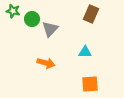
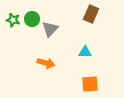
green star: moved 9 px down
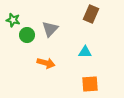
green circle: moved 5 px left, 16 px down
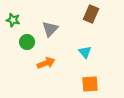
green circle: moved 7 px down
cyan triangle: rotated 48 degrees clockwise
orange arrow: rotated 36 degrees counterclockwise
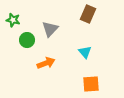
brown rectangle: moved 3 px left
green circle: moved 2 px up
orange square: moved 1 px right
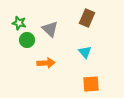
brown rectangle: moved 1 px left, 4 px down
green star: moved 6 px right, 3 px down
gray triangle: rotated 30 degrees counterclockwise
orange arrow: rotated 18 degrees clockwise
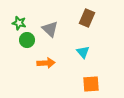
cyan triangle: moved 2 px left
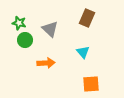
green circle: moved 2 px left
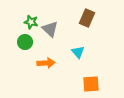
green star: moved 12 px right, 1 px up
green circle: moved 2 px down
cyan triangle: moved 5 px left
